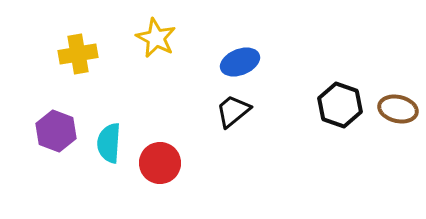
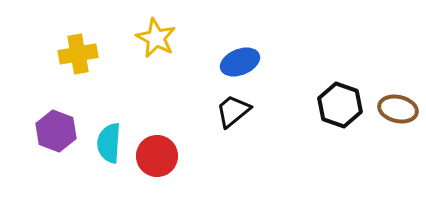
red circle: moved 3 px left, 7 px up
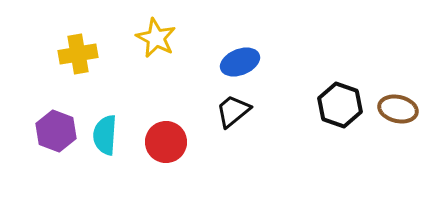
cyan semicircle: moved 4 px left, 8 px up
red circle: moved 9 px right, 14 px up
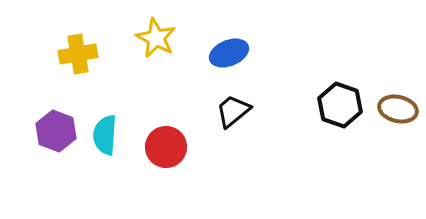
blue ellipse: moved 11 px left, 9 px up
red circle: moved 5 px down
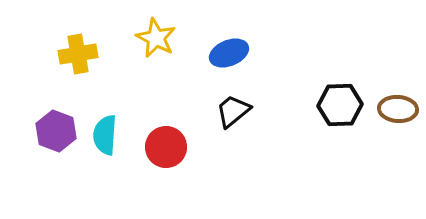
black hexagon: rotated 21 degrees counterclockwise
brown ellipse: rotated 9 degrees counterclockwise
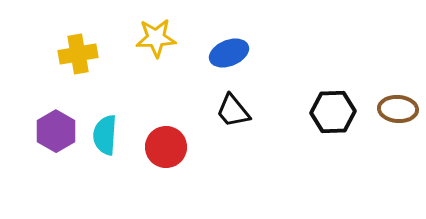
yellow star: rotated 30 degrees counterclockwise
black hexagon: moved 7 px left, 7 px down
black trapezoid: rotated 90 degrees counterclockwise
purple hexagon: rotated 9 degrees clockwise
